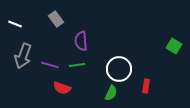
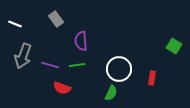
red rectangle: moved 6 px right, 8 px up
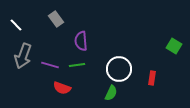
white line: moved 1 px right, 1 px down; rotated 24 degrees clockwise
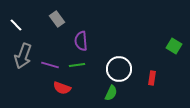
gray rectangle: moved 1 px right
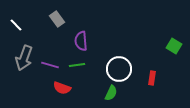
gray arrow: moved 1 px right, 2 px down
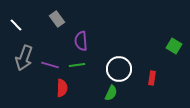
red semicircle: rotated 108 degrees counterclockwise
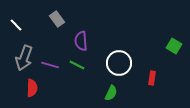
green line: rotated 35 degrees clockwise
white circle: moved 6 px up
red semicircle: moved 30 px left
